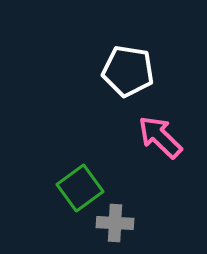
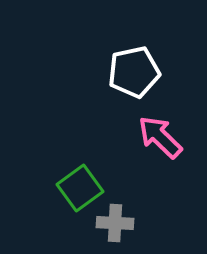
white pentagon: moved 6 px right, 1 px down; rotated 21 degrees counterclockwise
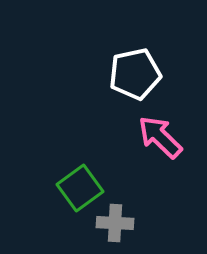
white pentagon: moved 1 px right, 2 px down
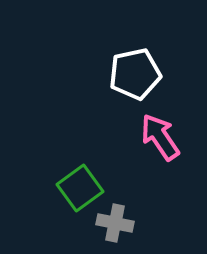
pink arrow: rotated 12 degrees clockwise
gray cross: rotated 9 degrees clockwise
